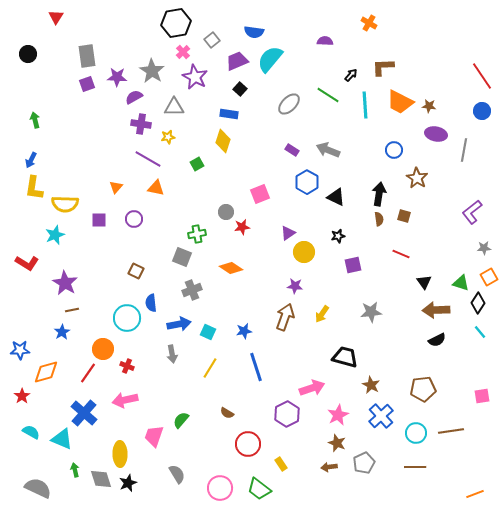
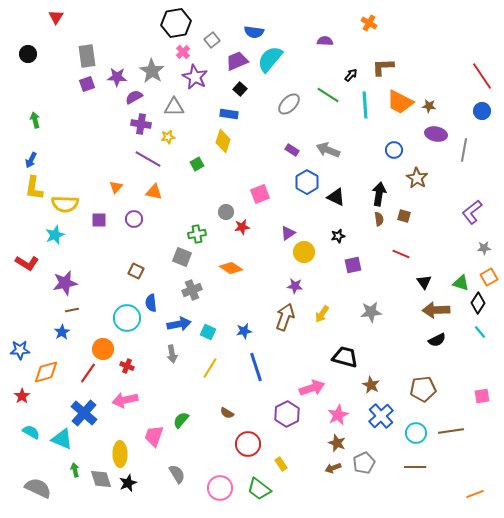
orange triangle at (156, 188): moved 2 px left, 4 px down
purple star at (65, 283): rotated 30 degrees clockwise
brown arrow at (329, 467): moved 4 px right, 1 px down; rotated 14 degrees counterclockwise
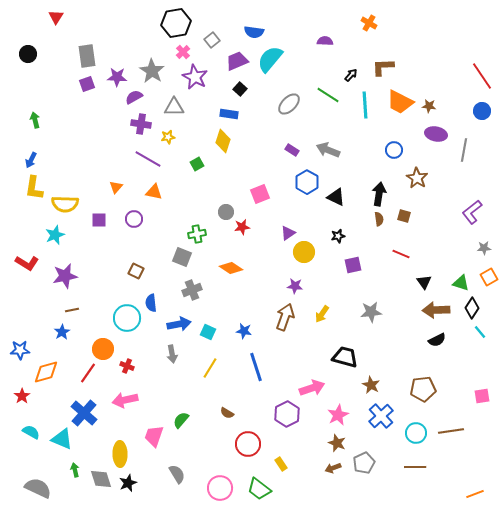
purple star at (65, 283): moved 7 px up
black diamond at (478, 303): moved 6 px left, 5 px down
blue star at (244, 331): rotated 21 degrees clockwise
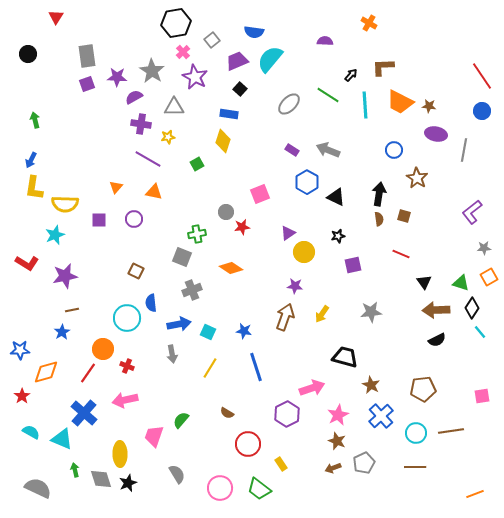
brown star at (337, 443): moved 2 px up
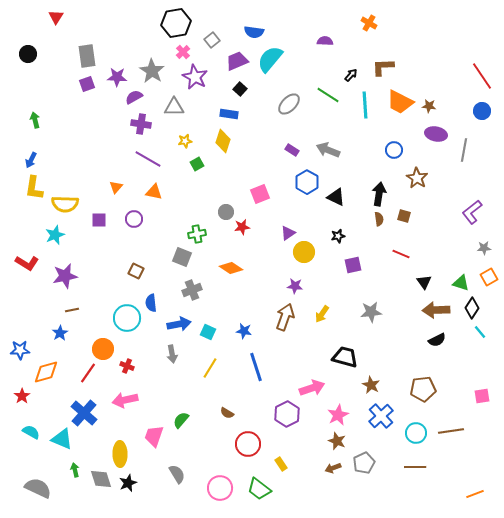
yellow star at (168, 137): moved 17 px right, 4 px down
blue star at (62, 332): moved 2 px left, 1 px down
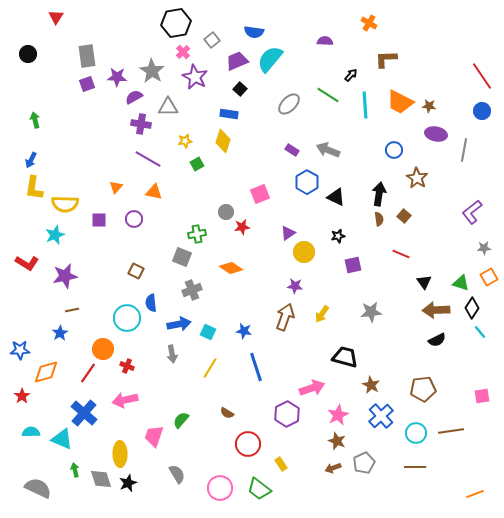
brown L-shape at (383, 67): moved 3 px right, 8 px up
gray triangle at (174, 107): moved 6 px left
brown square at (404, 216): rotated 24 degrees clockwise
cyan semicircle at (31, 432): rotated 30 degrees counterclockwise
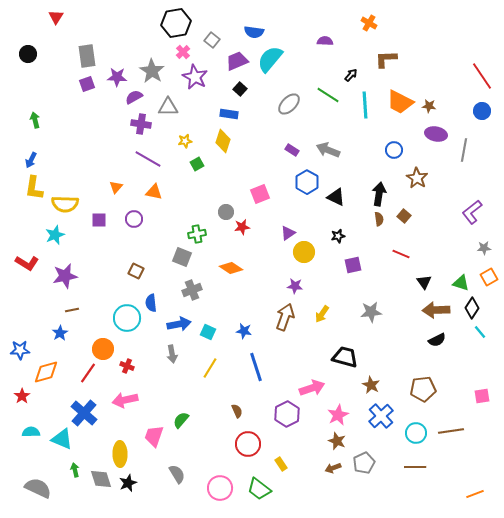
gray square at (212, 40): rotated 14 degrees counterclockwise
brown semicircle at (227, 413): moved 10 px right, 2 px up; rotated 144 degrees counterclockwise
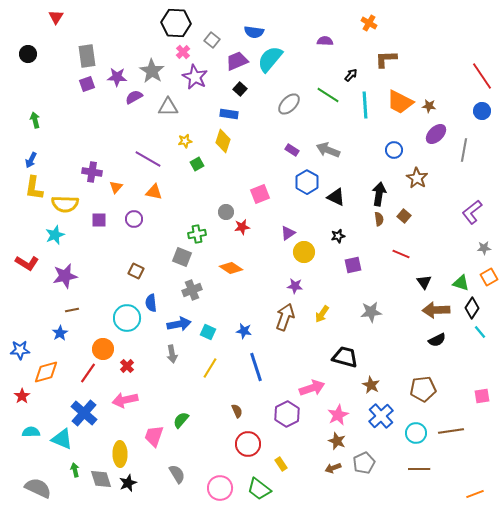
black hexagon at (176, 23): rotated 12 degrees clockwise
purple cross at (141, 124): moved 49 px left, 48 px down
purple ellipse at (436, 134): rotated 55 degrees counterclockwise
red cross at (127, 366): rotated 24 degrees clockwise
brown line at (415, 467): moved 4 px right, 2 px down
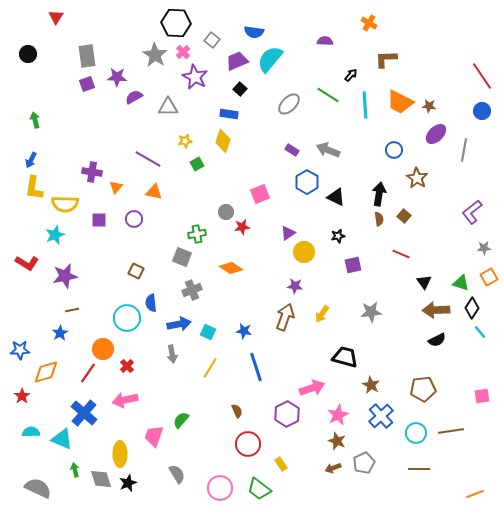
gray star at (152, 71): moved 3 px right, 16 px up
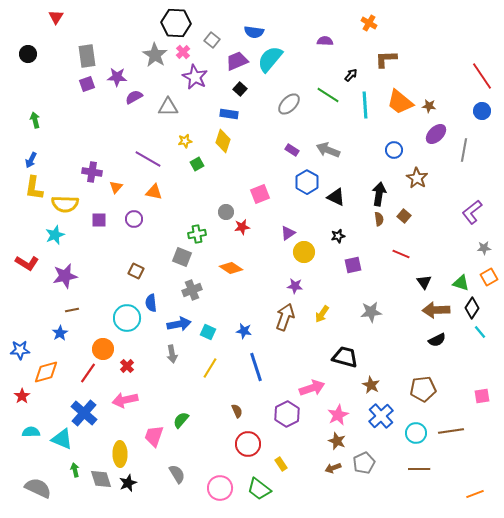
orange trapezoid at (400, 102): rotated 12 degrees clockwise
